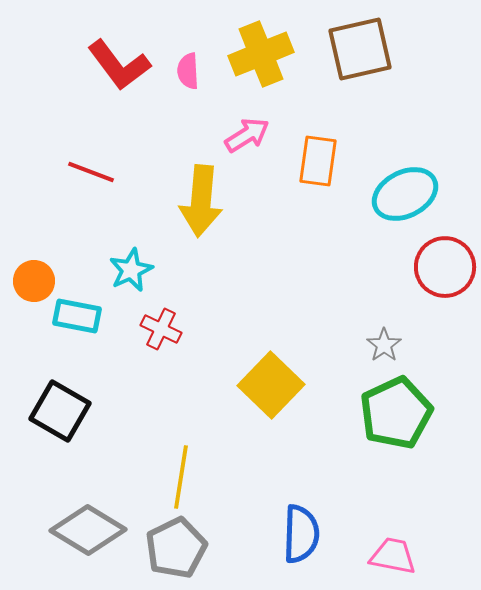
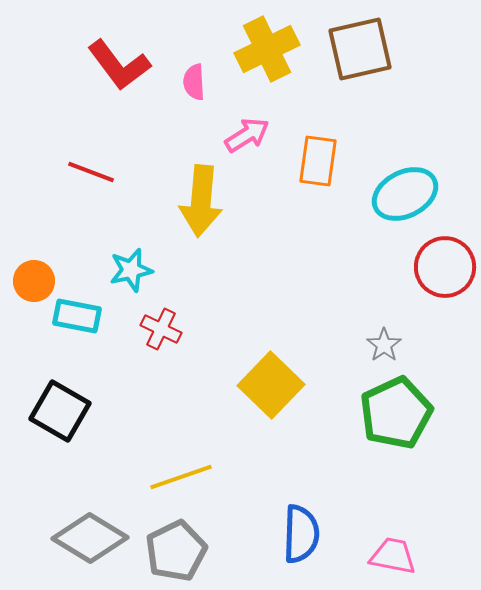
yellow cross: moved 6 px right, 5 px up; rotated 4 degrees counterclockwise
pink semicircle: moved 6 px right, 11 px down
cyan star: rotated 12 degrees clockwise
yellow line: rotated 62 degrees clockwise
gray diamond: moved 2 px right, 8 px down
gray pentagon: moved 3 px down
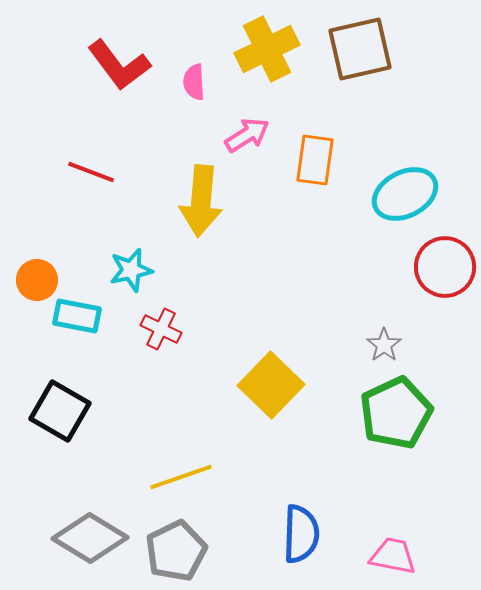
orange rectangle: moved 3 px left, 1 px up
orange circle: moved 3 px right, 1 px up
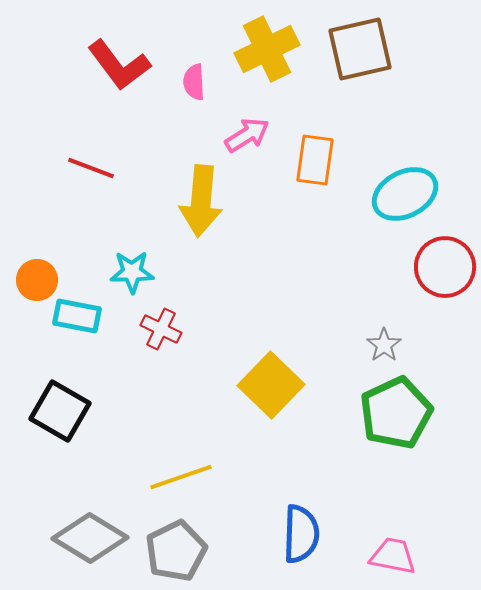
red line: moved 4 px up
cyan star: moved 1 px right, 2 px down; rotated 12 degrees clockwise
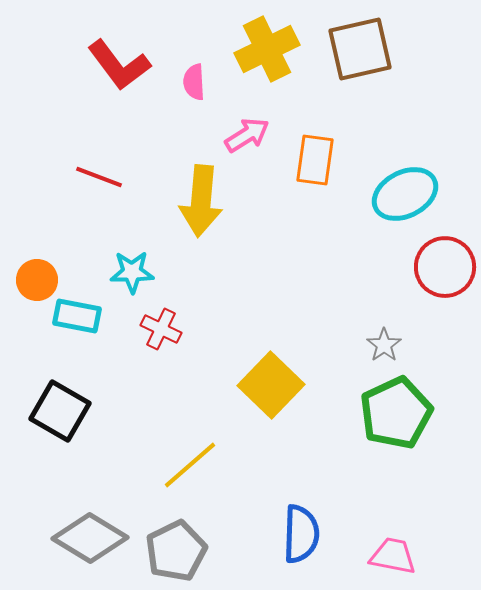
red line: moved 8 px right, 9 px down
yellow line: moved 9 px right, 12 px up; rotated 22 degrees counterclockwise
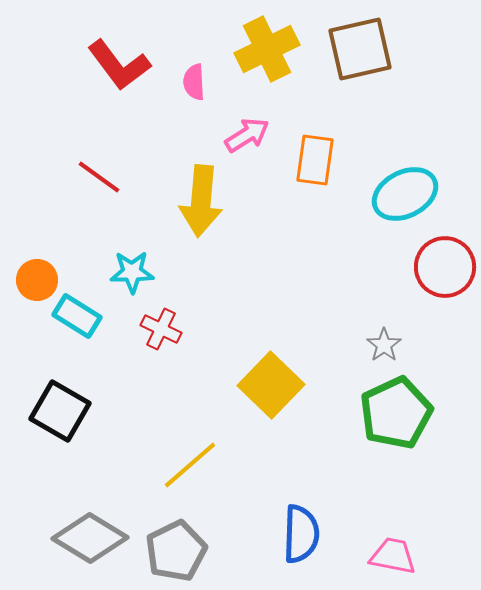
red line: rotated 15 degrees clockwise
cyan rectangle: rotated 21 degrees clockwise
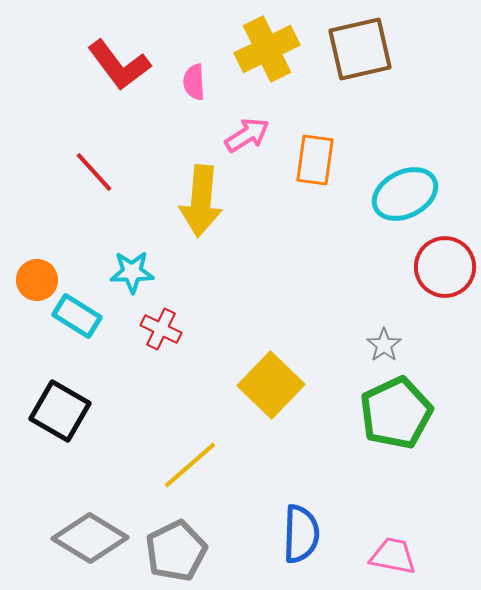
red line: moved 5 px left, 5 px up; rotated 12 degrees clockwise
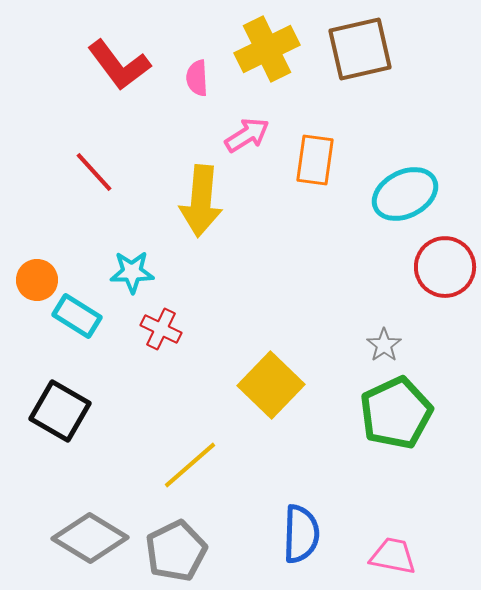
pink semicircle: moved 3 px right, 4 px up
